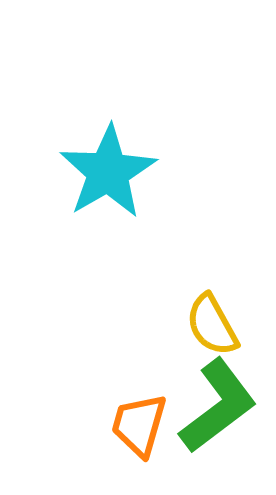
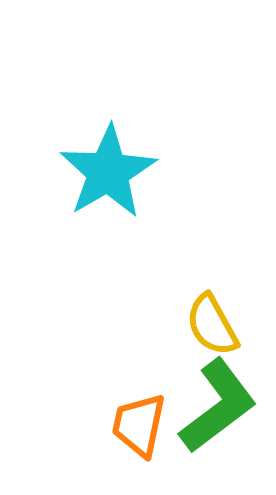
orange trapezoid: rotated 4 degrees counterclockwise
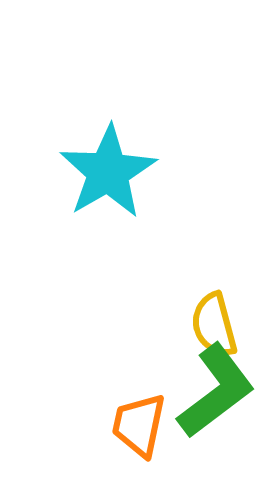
yellow semicircle: moved 2 px right; rotated 14 degrees clockwise
green L-shape: moved 2 px left, 15 px up
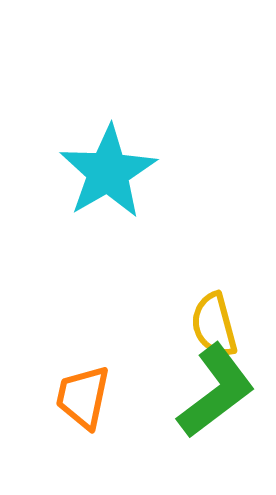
orange trapezoid: moved 56 px left, 28 px up
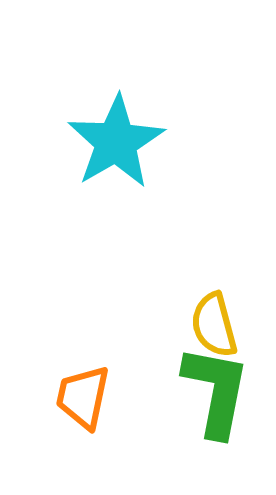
cyan star: moved 8 px right, 30 px up
green L-shape: rotated 42 degrees counterclockwise
